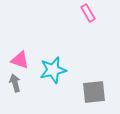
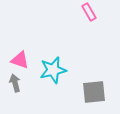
pink rectangle: moved 1 px right, 1 px up
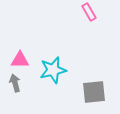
pink triangle: rotated 18 degrees counterclockwise
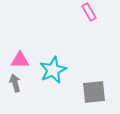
cyan star: rotated 12 degrees counterclockwise
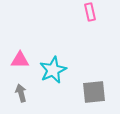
pink rectangle: moved 1 px right; rotated 18 degrees clockwise
gray arrow: moved 6 px right, 10 px down
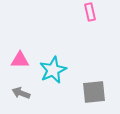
gray arrow: rotated 54 degrees counterclockwise
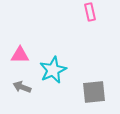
pink triangle: moved 5 px up
gray arrow: moved 1 px right, 6 px up
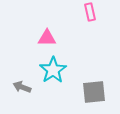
pink triangle: moved 27 px right, 17 px up
cyan star: rotated 8 degrees counterclockwise
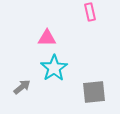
cyan star: moved 1 px right, 2 px up
gray arrow: rotated 120 degrees clockwise
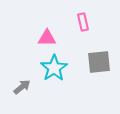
pink rectangle: moved 7 px left, 10 px down
gray square: moved 5 px right, 30 px up
